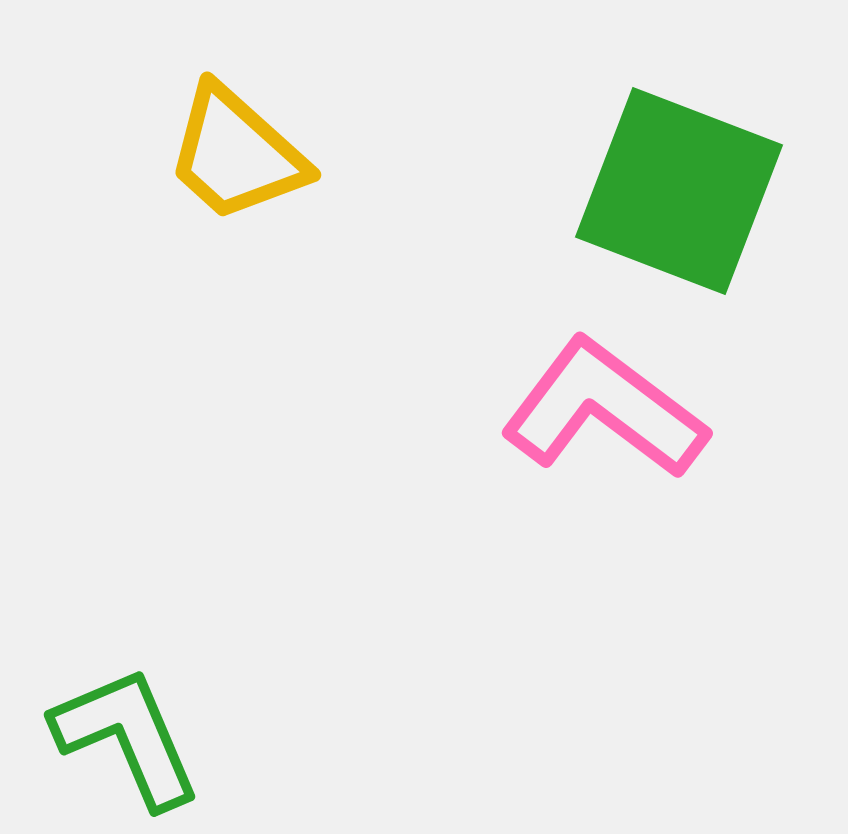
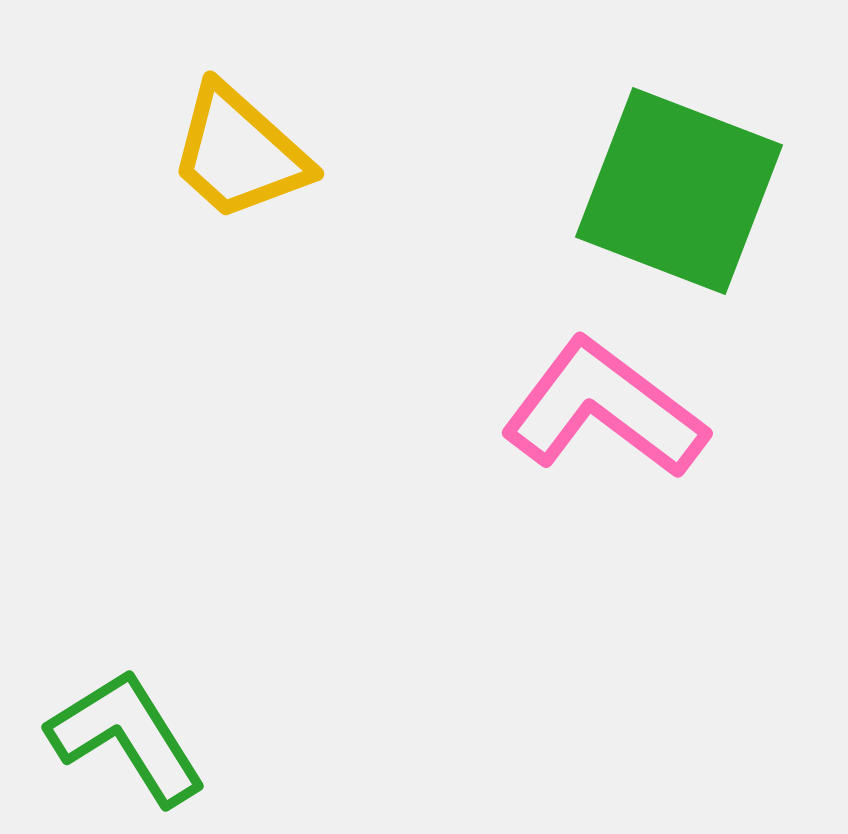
yellow trapezoid: moved 3 px right, 1 px up
green L-shape: rotated 9 degrees counterclockwise
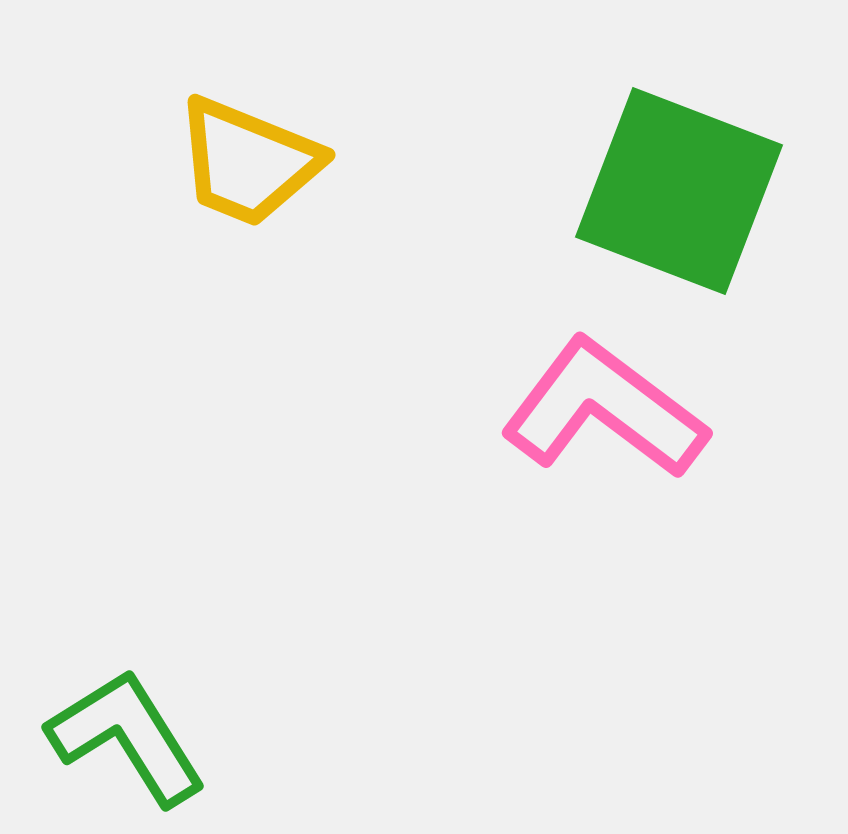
yellow trapezoid: moved 9 px right, 9 px down; rotated 20 degrees counterclockwise
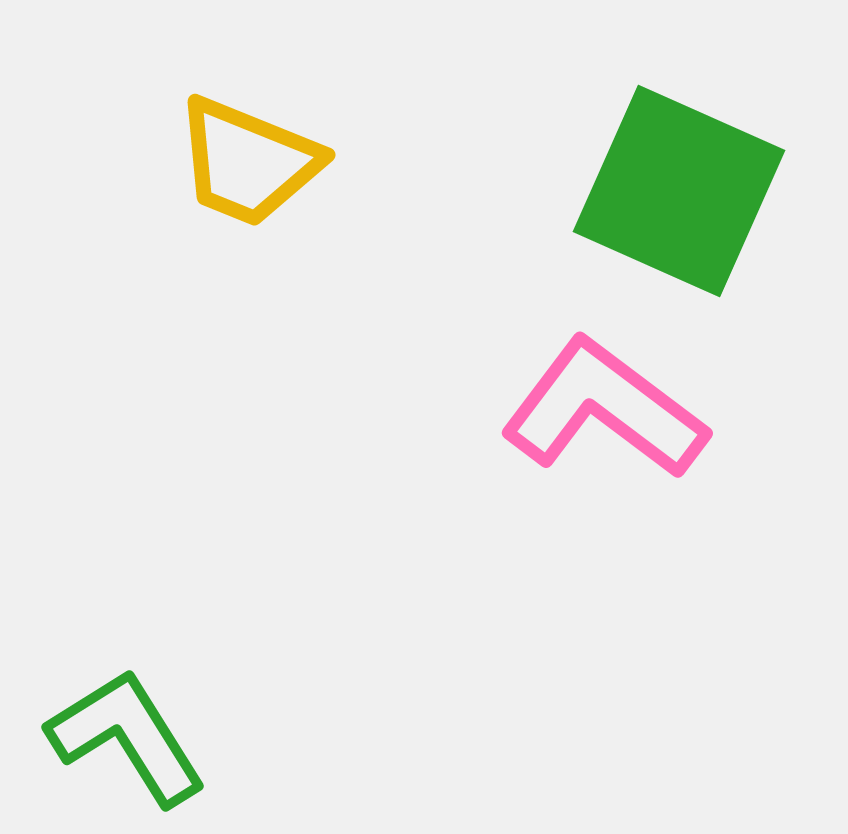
green square: rotated 3 degrees clockwise
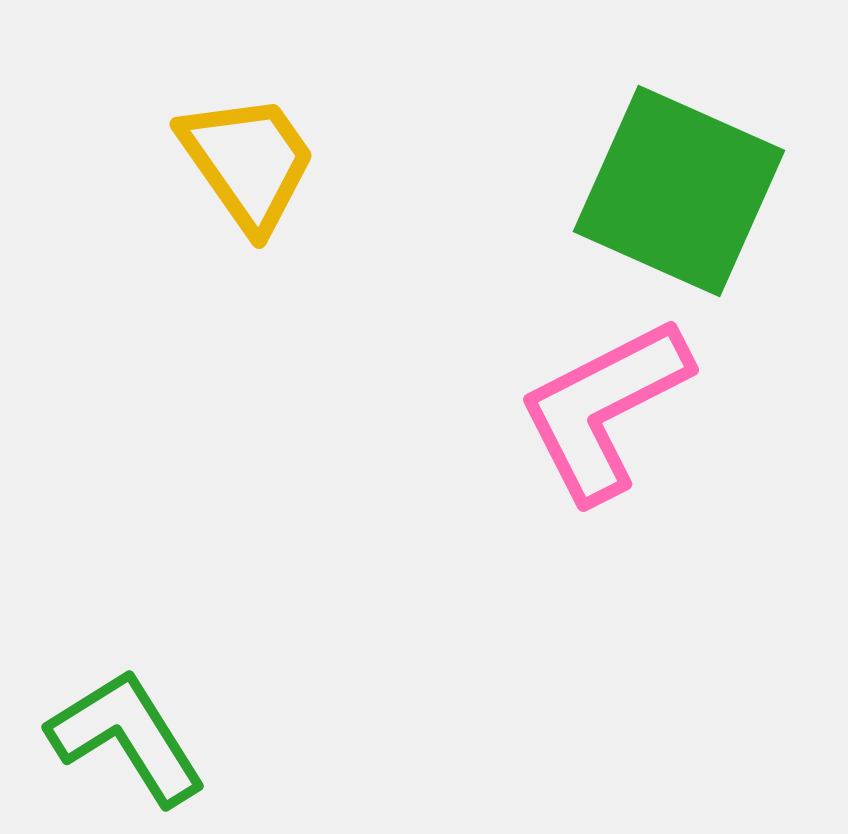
yellow trapezoid: rotated 147 degrees counterclockwise
pink L-shape: rotated 64 degrees counterclockwise
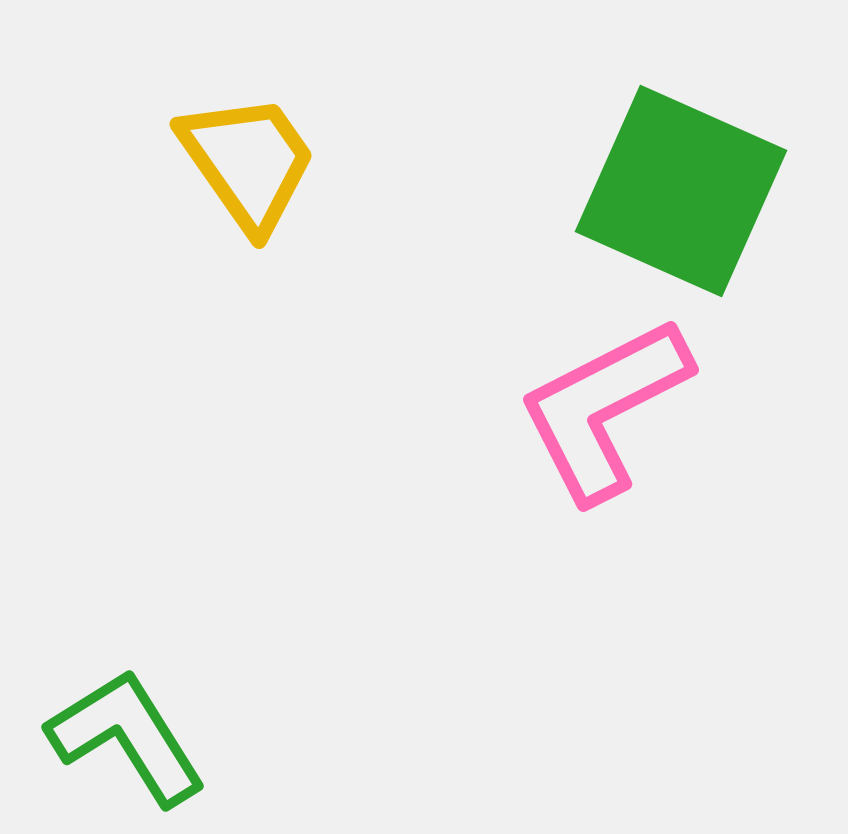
green square: moved 2 px right
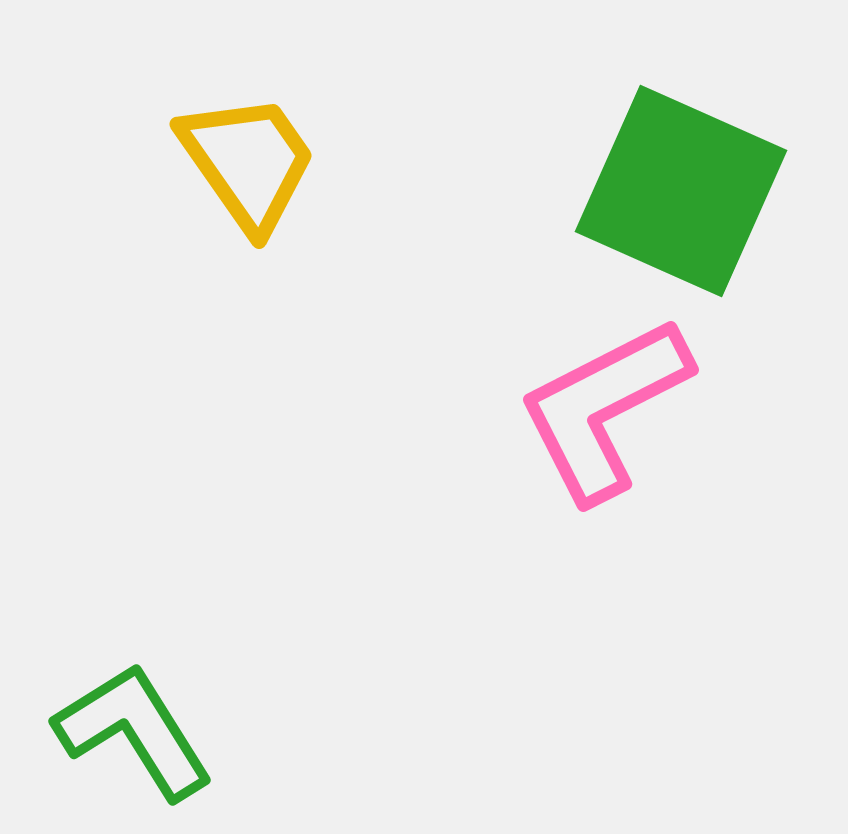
green L-shape: moved 7 px right, 6 px up
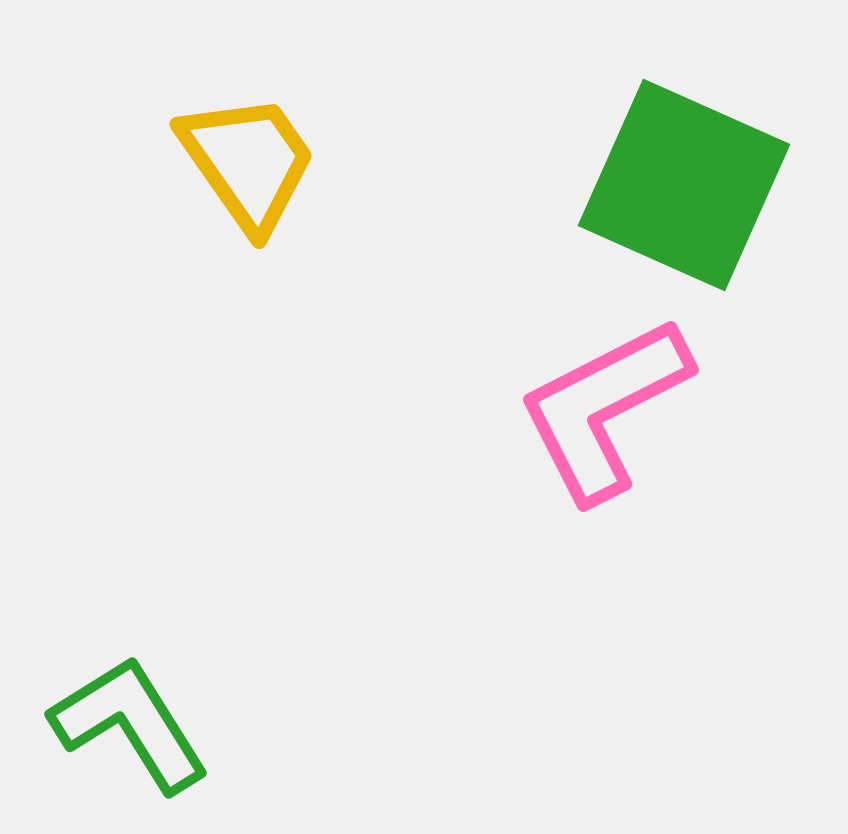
green square: moved 3 px right, 6 px up
green L-shape: moved 4 px left, 7 px up
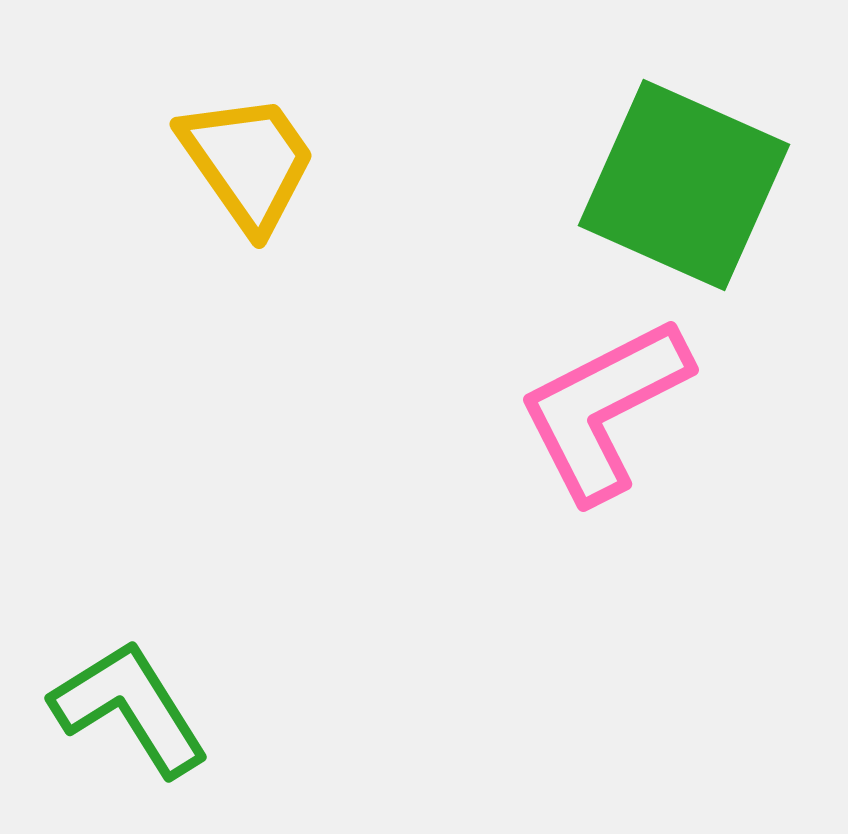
green L-shape: moved 16 px up
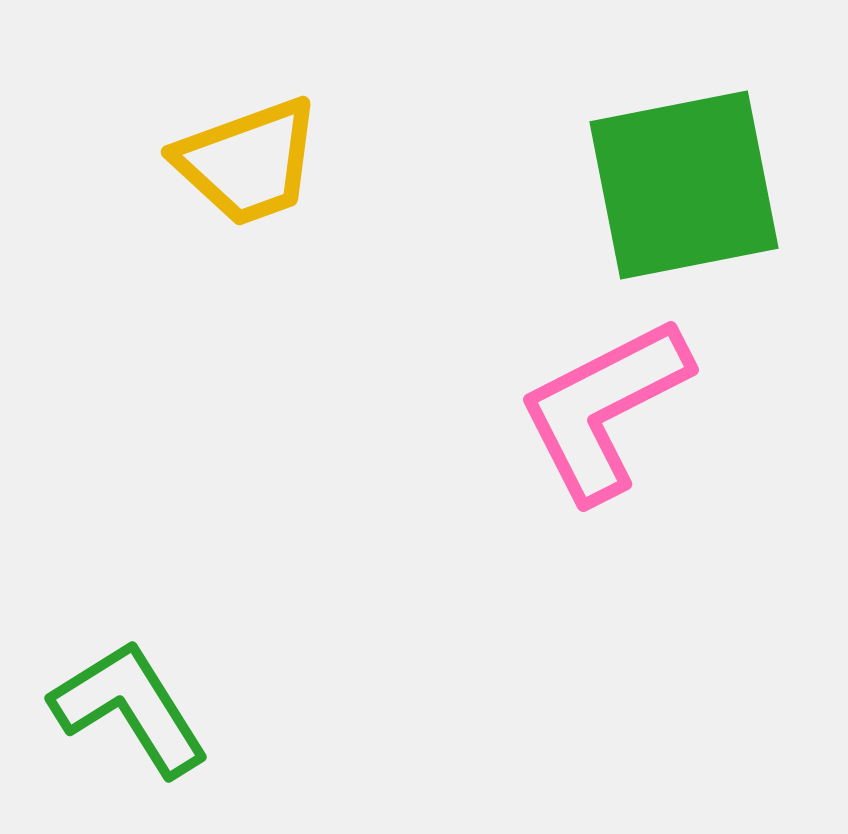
yellow trapezoid: rotated 105 degrees clockwise
green square: rotated 35 degrees counterclockwise
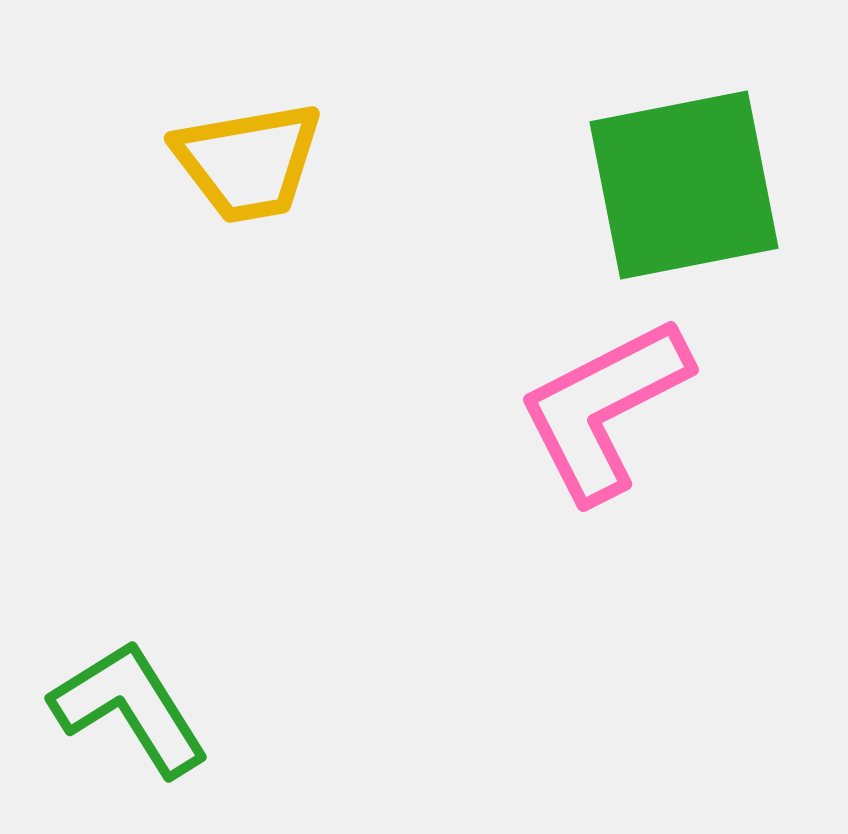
yellow trapezoid: rotated 10 degrees clockwise
